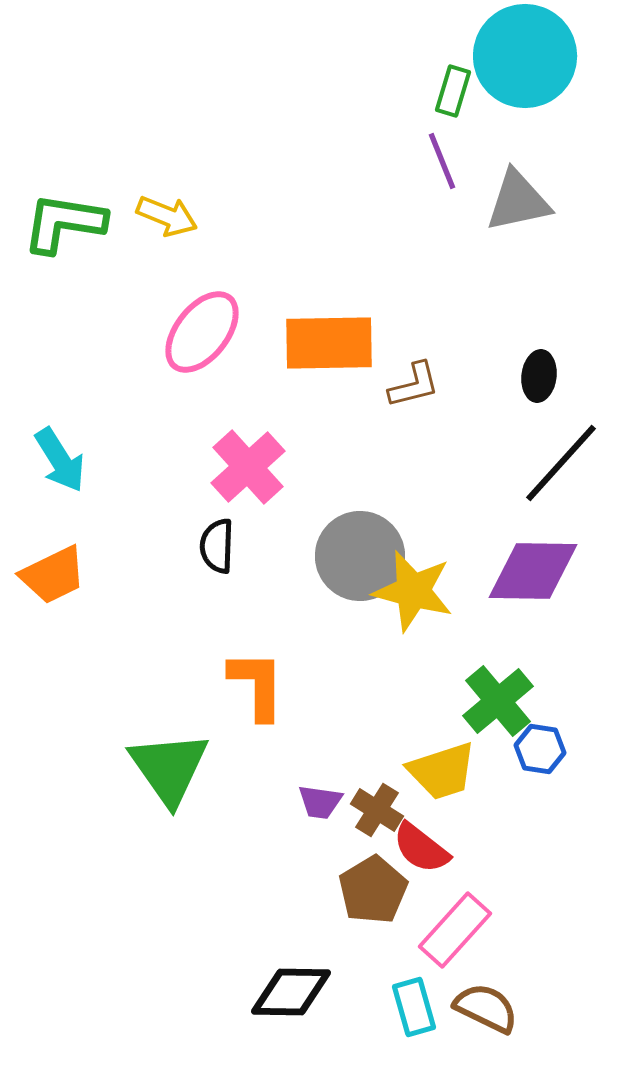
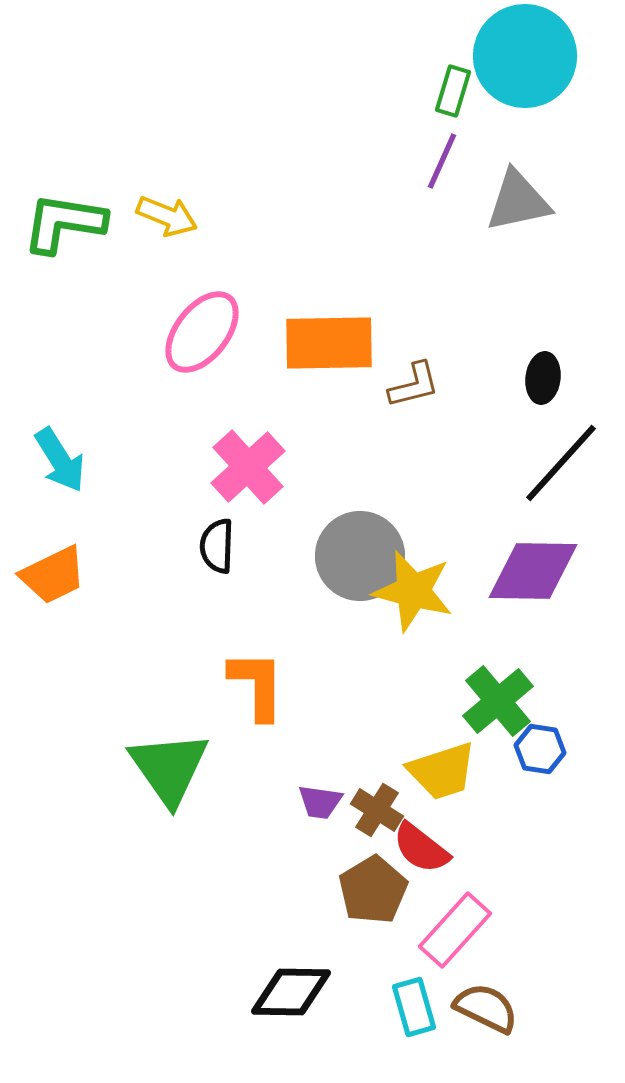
purple line: rotated 46 degrees clockwise
black ellipse: moved 4 px right, 2 px down
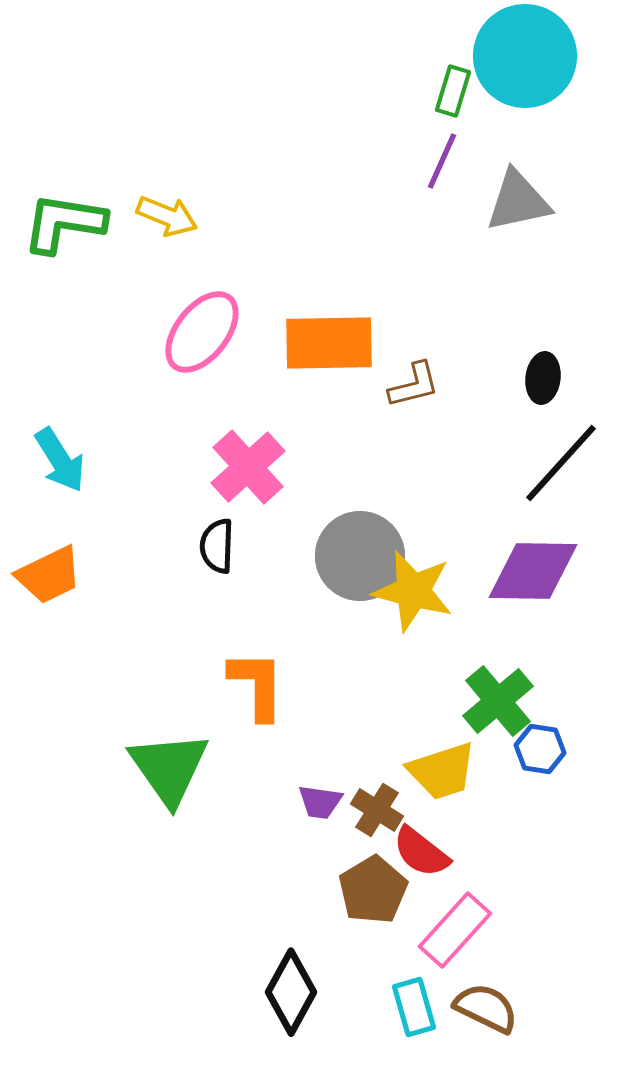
orange trapezoid: moved 4 px left
red semicircle: moved 4 px down
black diamond: rotated 62 degrees counterclockwise
